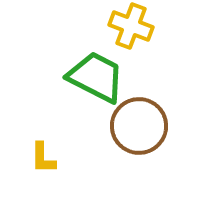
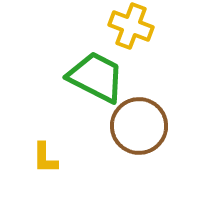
yellow L-shape: moved 2 px right
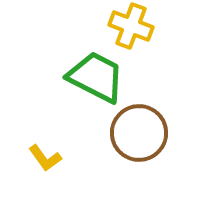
brown circle: moved 7 px down
yellow L-shape: rotated 36 degrees counterclockwise
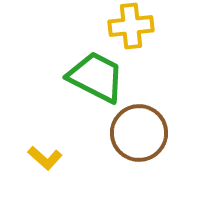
yellow cross: rotated 27 degrees counterclockwise
yellow L-shape: rotated 12 degrees counterclockwise
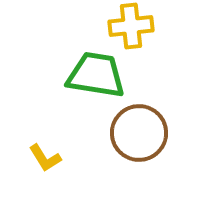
green trapezoid: moved 2 px up; rotated 18 degrees counterclockwise
yellow L-shape: rotated 16 degrees clockwise
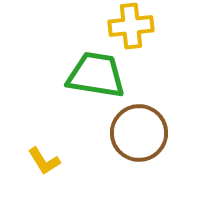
yellow L-shape: moved 1 px left, 3 px down
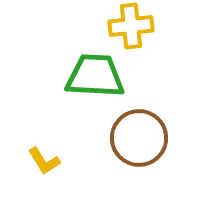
green trapezoid: moved 1 px left, 1 px down; rotated 6 degrees counterclockwise
brown circle: moved 5 px down
